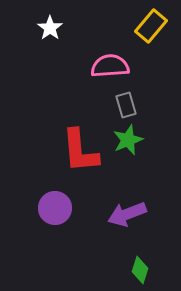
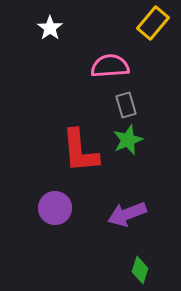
yellow rectangle: moved 2 px right, 3 px up
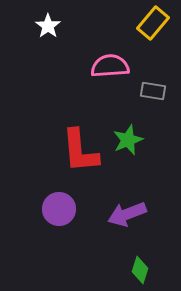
white star: moved 2 px left, 2 px up
gray rectangle: moved 27 px right, 14 px up; rotated 65 degrees counterclockwise
purple circle: moved 4 px right, 1 px down
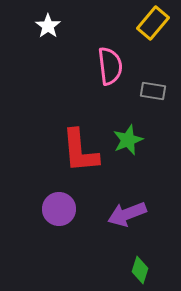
pink semicircle: rotated 87 degrees clockwise
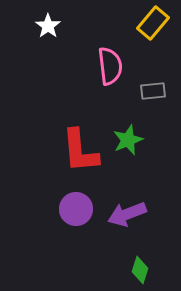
gray rectangle: rotated 15 degrees counterclockwise
purple circle: moved 17 px right
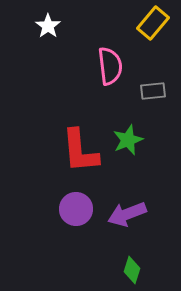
green diamond: moved 8 px left
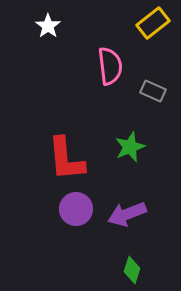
yellow rectangle: rotated 12 degrees clockwise
gray rectangle: rotated 30 degrees clockwise
green star: moved 2 px right, 7 px down
red L-shape: moved 14 px left, 8 px down
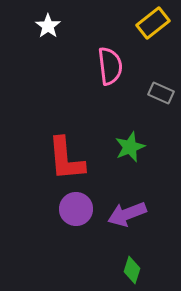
gray rectangle: moved 8 px right, 2 px down
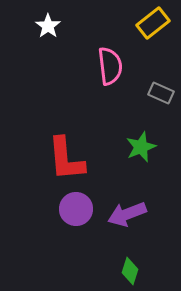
green star: moved 11 px right
green diamond: moved 2 px left, 1 px down
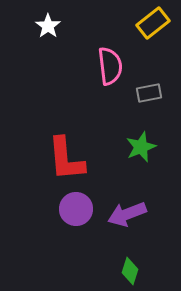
gray rectangle: moved 12 px left; rotated 35 degrees counterclockwise
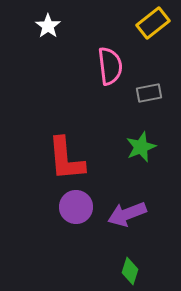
purple circle: moved 2 px up
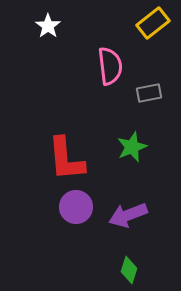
green star: moved 9 px left
purple arrow: moved 1 px right, 1 px down
green diamond: moved 1 px left, 1 px up
